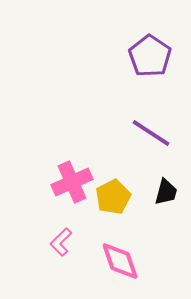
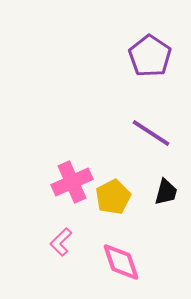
pink diamond: moved 1 px right, 1 px down
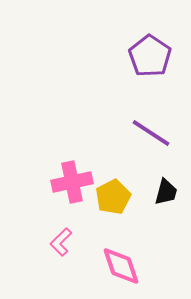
pink cross: rotated 12 degrees clockwise
pink diamond: moved 4 px down
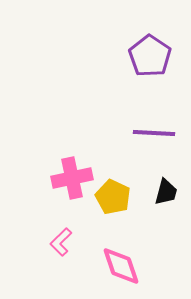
purple line: moved 3 px right; rotated 30 degrees counterclockwise
pink cross: moved 4 px up
yellow pentagon: rotated 20 degrees counterclockwise
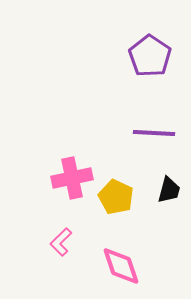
black trapezoid: moved 3 px right, 2 px up
yellow pentagon: moved 3 px right
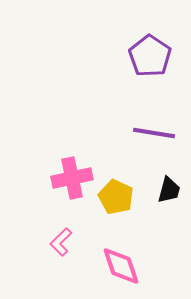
purple line: rotated 6 degrees clockwise
